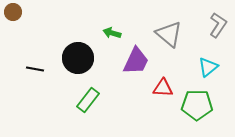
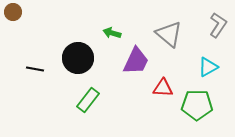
cyan triangle: rotated 10 degrees clockwise
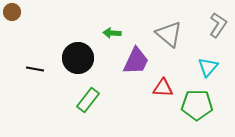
brown circle: moved 1 px left
green arrow: rotated 12 degrees counterclockwise
cyan triangle: rotated 20 degrees counterclockwise
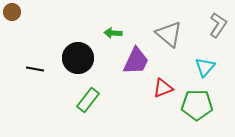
green arrow: moved 1 px right
cyan triangle: moved 3 px left
red triangle: rotated 25 degrees counterclockwise
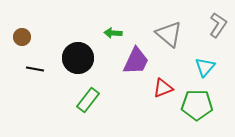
brown circle: moved 10 px right, 25 px down
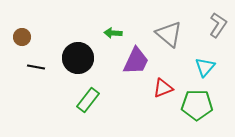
black line: moved 1 px right, 2 px up
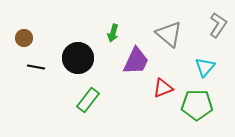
green arrow: rotated 78 degrees counterclockwise
brown circle: moved 2 px right, 1 px down
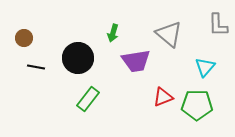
gray L-shape: rotated 145 degrees clockwise
purple trapezoid: rotated 56 degrees clockwise
red triangle: moved 9 px down
green rectangle: moved 1 px up
